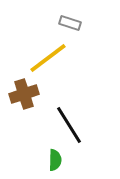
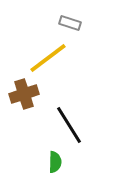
green semicircle: moved 2 px down
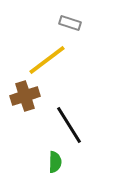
yellow line: moved 1 px left, 2 px down
brown cross: moved 1 px right, 2 px down
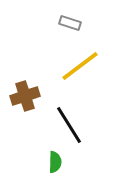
yellow line: moved 33 px right, 6 px down
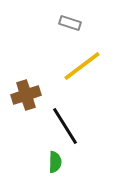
yellow line: moved 2 px right
brown cross: moved 1 px right, 1 px up
black line: moved 4 px left, 1 px down
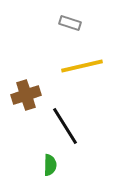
yellow line: rotated 24 degrees clockwise
green semicircle: moved 5 px left, 3 px down
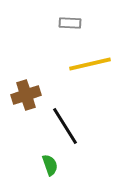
gray rectangle: rotated 15 degrees counterclockwise
yellow line: moved 8 px right, 2 px up
green semicircle: rotated 20 degrees counterclockwise
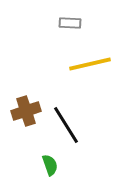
brown cross: moved 16 px down
black line: moved 1 px right, 1 px up
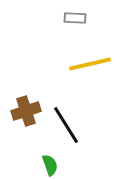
gray rectangle: moved 5 px right, 5 px up
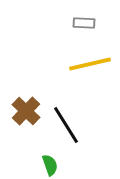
gray rectangle: moved 9 px right, 5 px down
brown cross: rotated 28 degrees counterclockwise
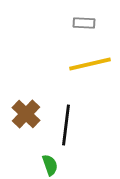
brown cross: moved 3 px down
black line: rotated 39 degrees clockwise
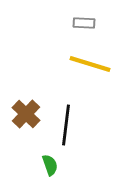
yellow line: rotated 30 degrees clockwise
